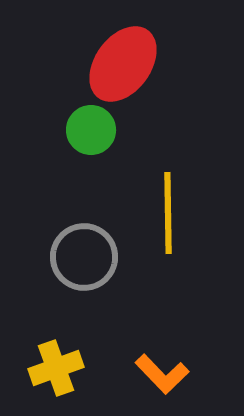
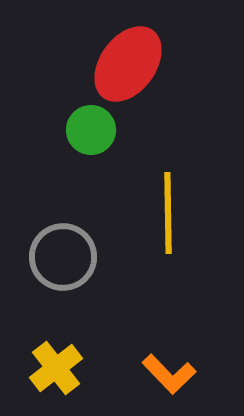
red ellipse: moved 5 px right
gray circle: moved 21 px left
yellow cross: rotated 18 degrees counterclockwise
orange L-shape: moved 7 px right
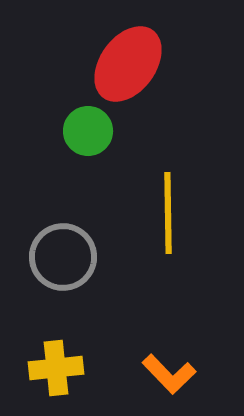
green circle: moved 3 px left, 1 px down
yellow cross: rotated 32 degrees clockwise
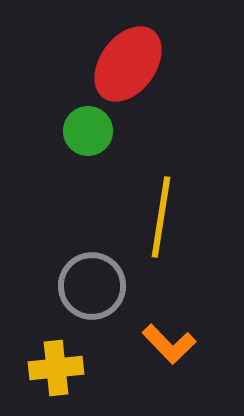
yellow line: moved 7 px left, 4 px down; rotated 10 degrees clockwise
gray circle: moved 29 px right, 29 px down
orange L-shape: moved 30 px up
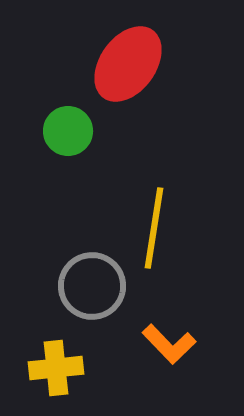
green circle: moved 20 px left
yellow line: moved 7 px left, 11 px down
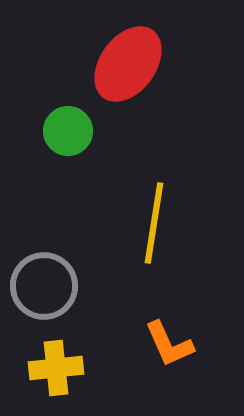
yellow line: moved 5 px up
gray circle: moved 48 px left
orange L-shape: rotated 20 degrees clockwise
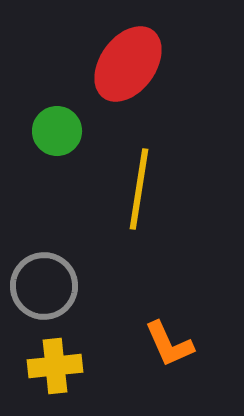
green circle: moved 11 px left
yellow line: moved 15 px left, 34 px up
yellow cross: moved 1 px left, 2 px up
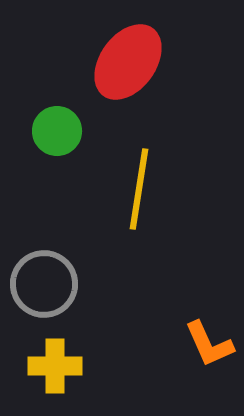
red ellipse: moved 2 px up
gray circle: moved 2 px up
orange L-shape: moved 40 px right
yellow cross: rotated 6 degrees clockwise
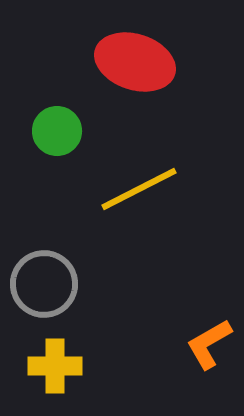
red ellipse: moved 7 px right; rotated 72 degrees clockwise
yellow line: rotated 54 degrees clockwise
orange L-shape: rotated 84 degrees clockwise
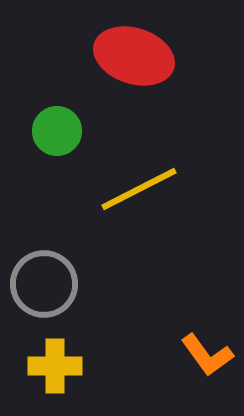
red ellipse: moved 1 px left, 6 px up
orange L-shape: moved 2 px left, 11 px down; rotated 96 degrees counterclockwise
